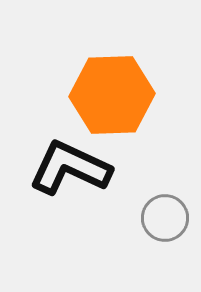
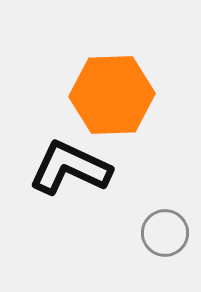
gray circle: moved 15 px down
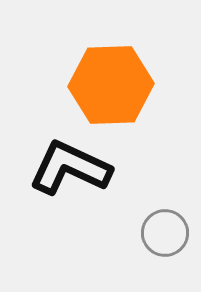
orange hexagon: moved 1 px left, 10 px up
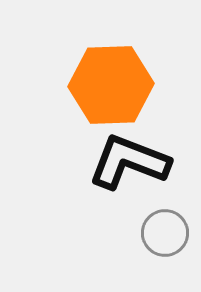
black L-shape: moved 59 px right, 6 px up; rotated 4 degrees counterclockwise
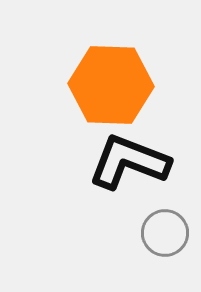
orange hexagon: rotated 4 degrees clockwise
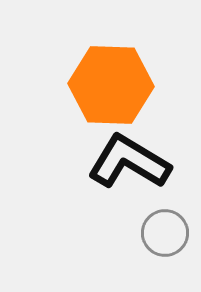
black L-shape: rotated 10 degrees clockwise
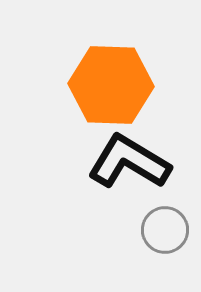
gray circle: moved 3 px up
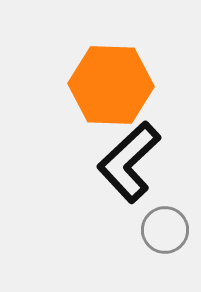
black L-shape: rotated 74 degrees counterclockwise
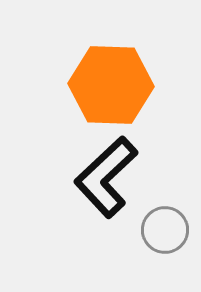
black L-shape: moved 23 px left, 15 px down
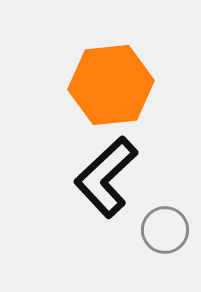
orange hexagon: rotated 8 degrees counterclockwise
